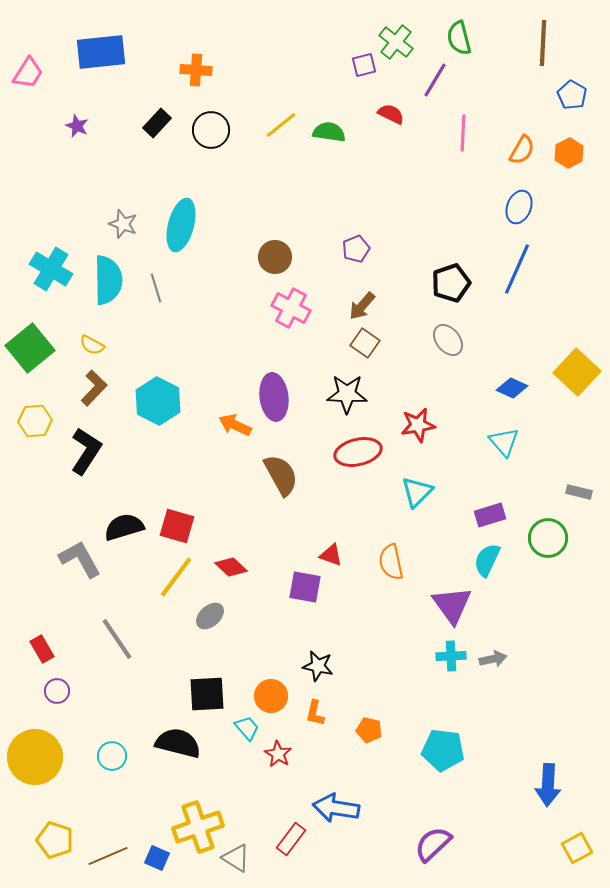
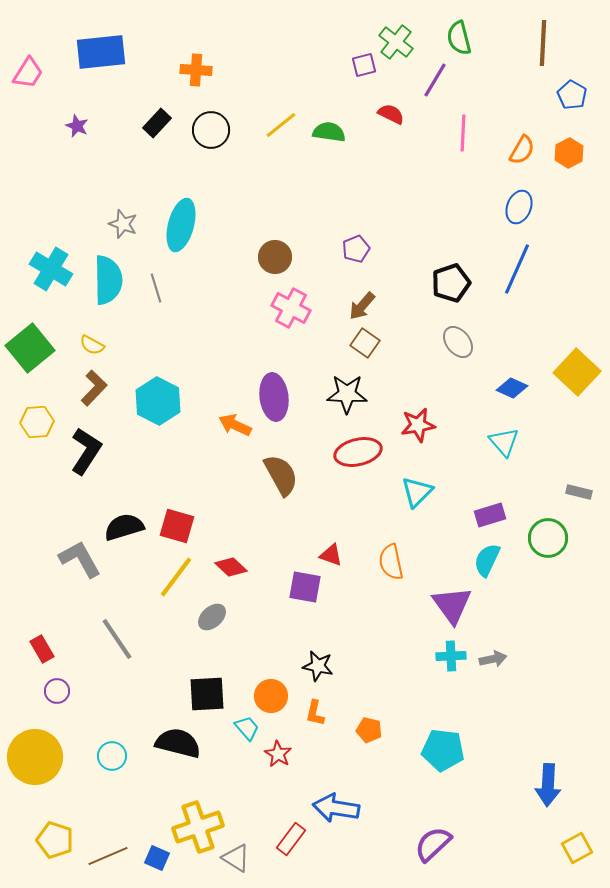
gray ellipse at (448, 340): moved 10 px right, 2 px down
yellow hexagon at (35, 421): moved 2 px right, 1 px down
gray ellipse at (210, 616): moved 2 px right, 1 px down
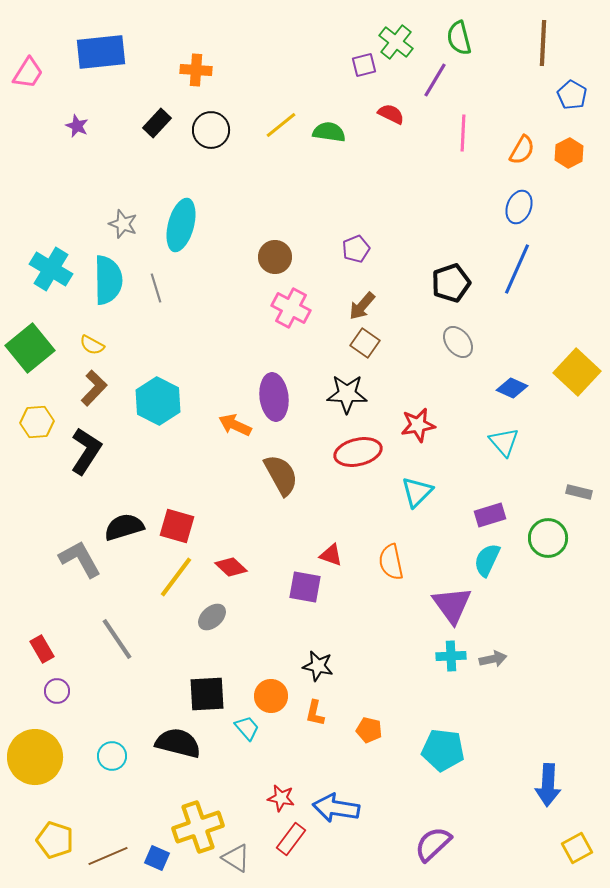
red star at (278, 754): moved 3 px right, 44 px down; rotated 20 degrees counterclockwise
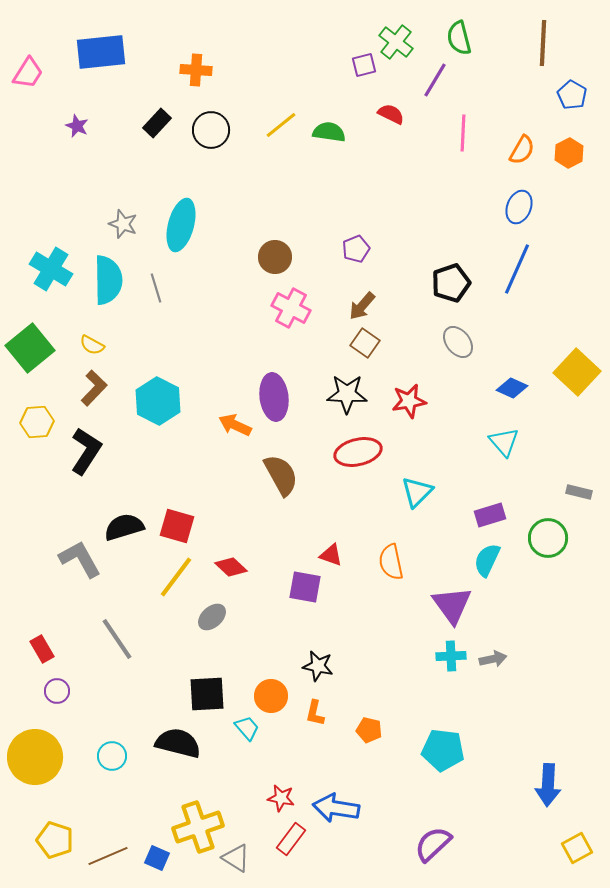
red star at (418, 425): moved 9 px left, 24 px up
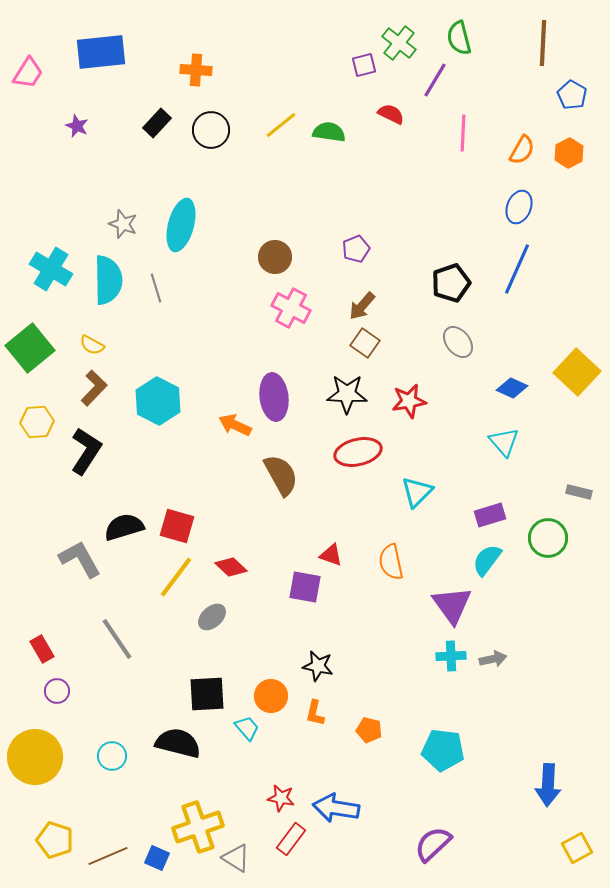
green cross at (396, 42): moved 3 px right, 1 px down
cyan semicircle at (487, 560): rotated 12 degrees clockwise
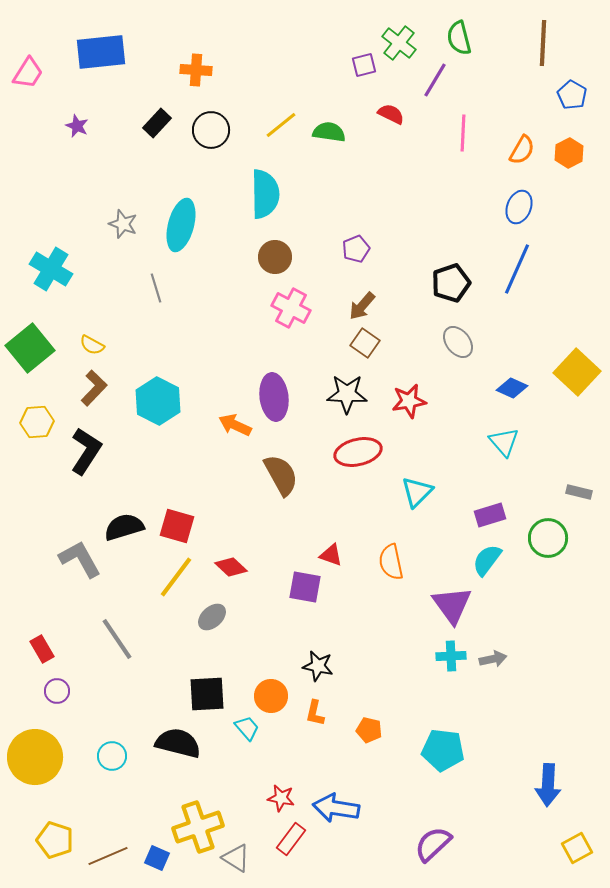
cyan semicircle at (108, 280): moved 157 px right, 86 px up
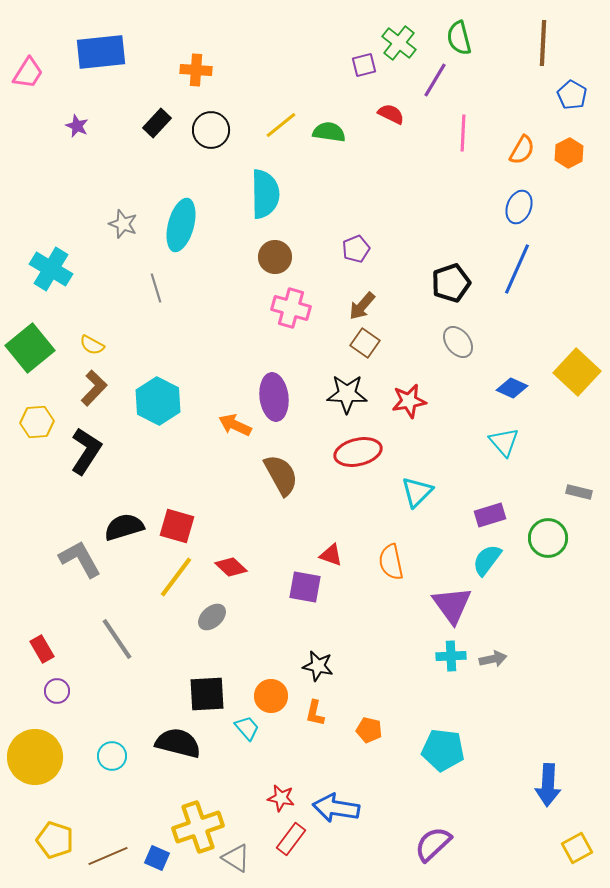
pink cross at (291, 308): rotated 12 degrees counterclockwise
